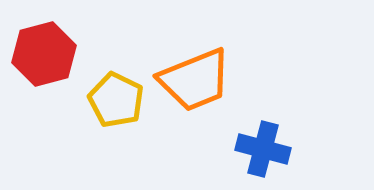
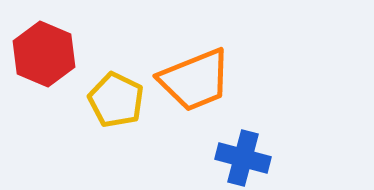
red hexagon: rotated 22 degrees counterclockwise
blue cross: moved 20 px left, 9 px down
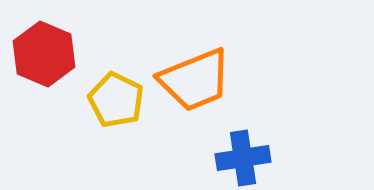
blue cross: rotated 24 degrees counterclockwise
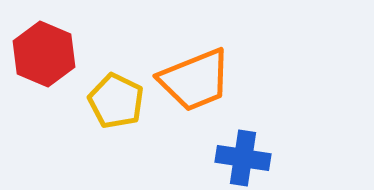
yellow pentagon: moved 1 px down
blue cross: rotated 18 degrees clockwise
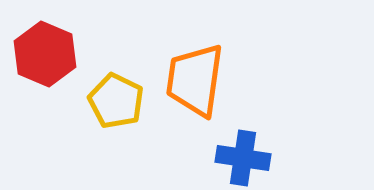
red hexagon: moved 1 px right
orange trapezoid: rotated 120 degrees clockwise
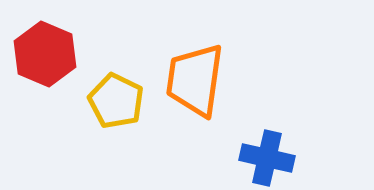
blue cross: moved 24 px right; rotated 4 degrees clockwise
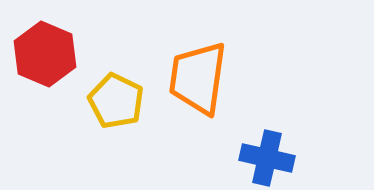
orange trapezoid: moved 3 px right, 2 px up
